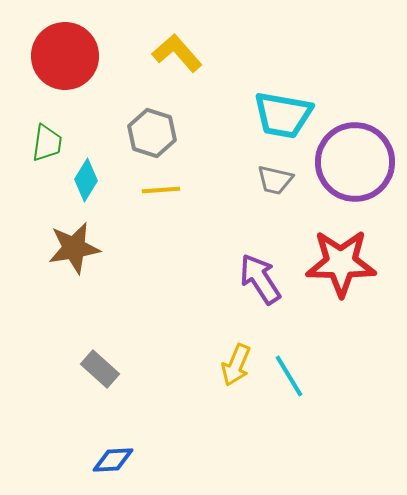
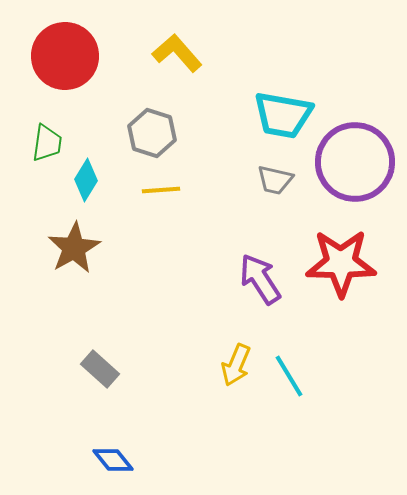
brown star: rotated 20 degrees counterclockwise
blue diamond: rotated 54 degrees clockwise
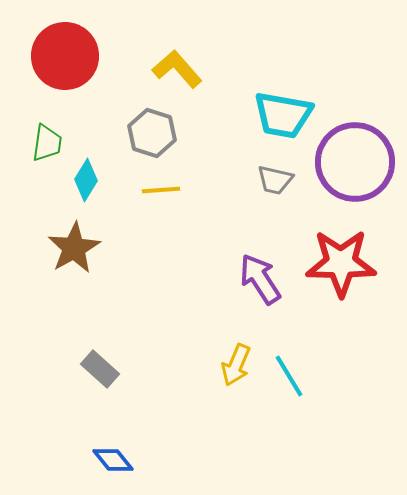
yellow L-shape: moved 16 px down
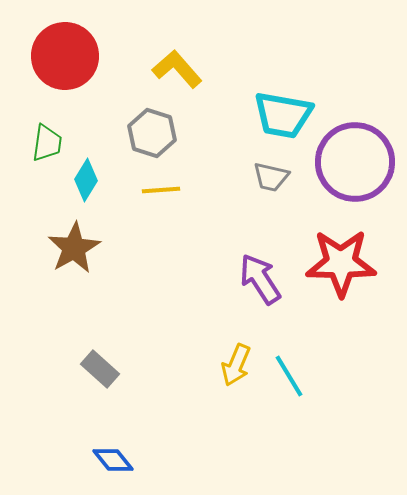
gray trapezoid: moved 4 px left, 3 px up
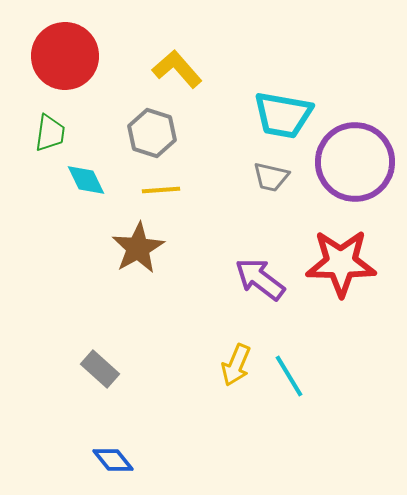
green trapezoid: moved 3 px right, 10 px up
cyan diamond: rotated 57 degrees counterclockwise
brown star: moved 64 px right
purple arrow: rotated 20 degrees counterclockwise
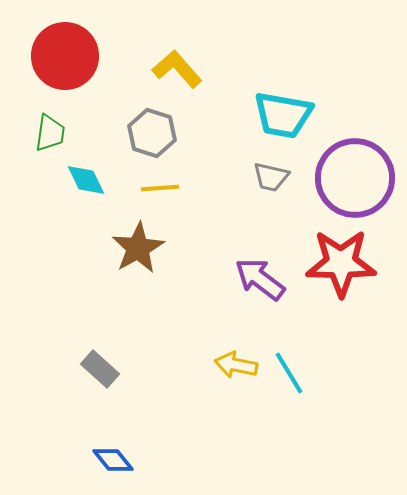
purple circle: moved 16 px down
yellow line: moved 1 px left, 2 px up
yellow arrow: rotated 78 degrees clockwise
cyan line: moved 3 px up
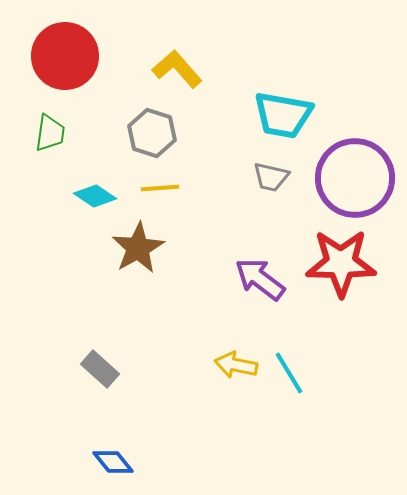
cyan diamond: moved 9 px right, 16 px down; rotated 30 degrees counterclockwise
blue diamond: moved 2 px down
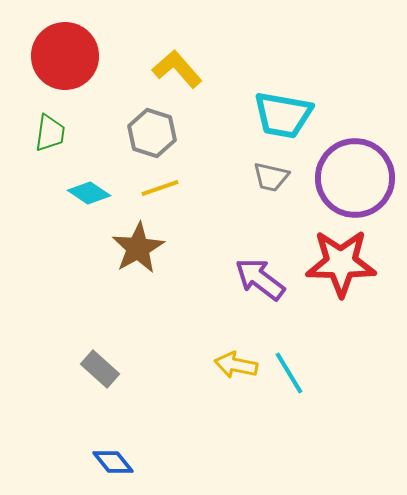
yellow line: rotated 15 degrees counterclockwise
cyan diamond: moved 6 px left, 3 px up
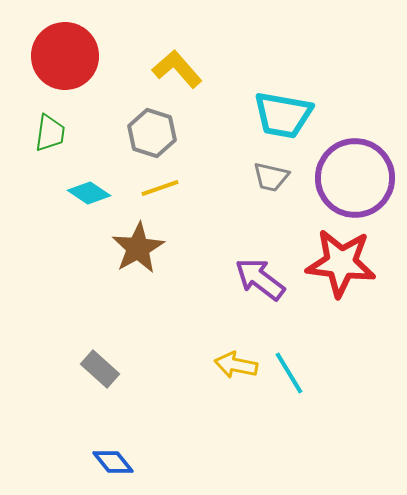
red star: rotated 6 degrees clockwise
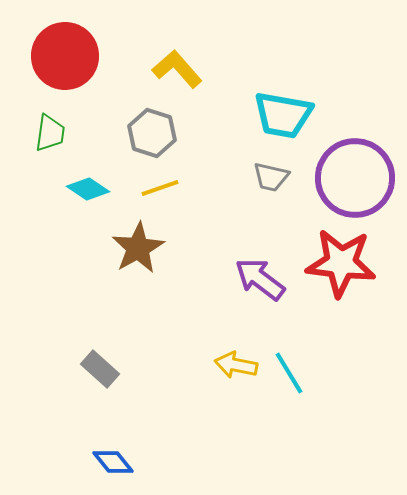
cyan diamond: moved 1 px left, 4 px up
